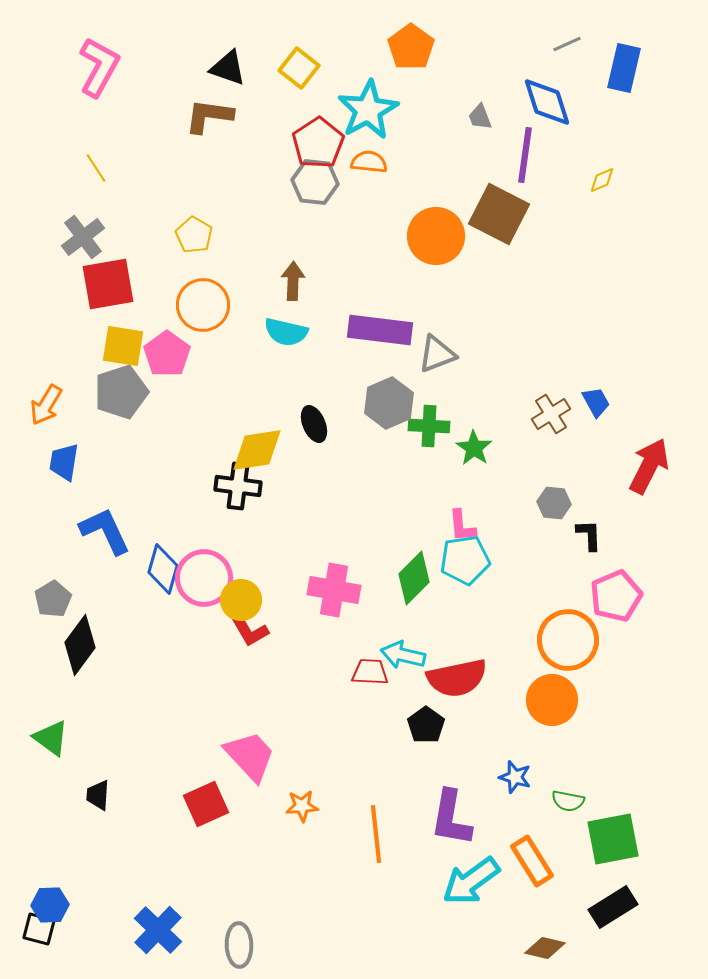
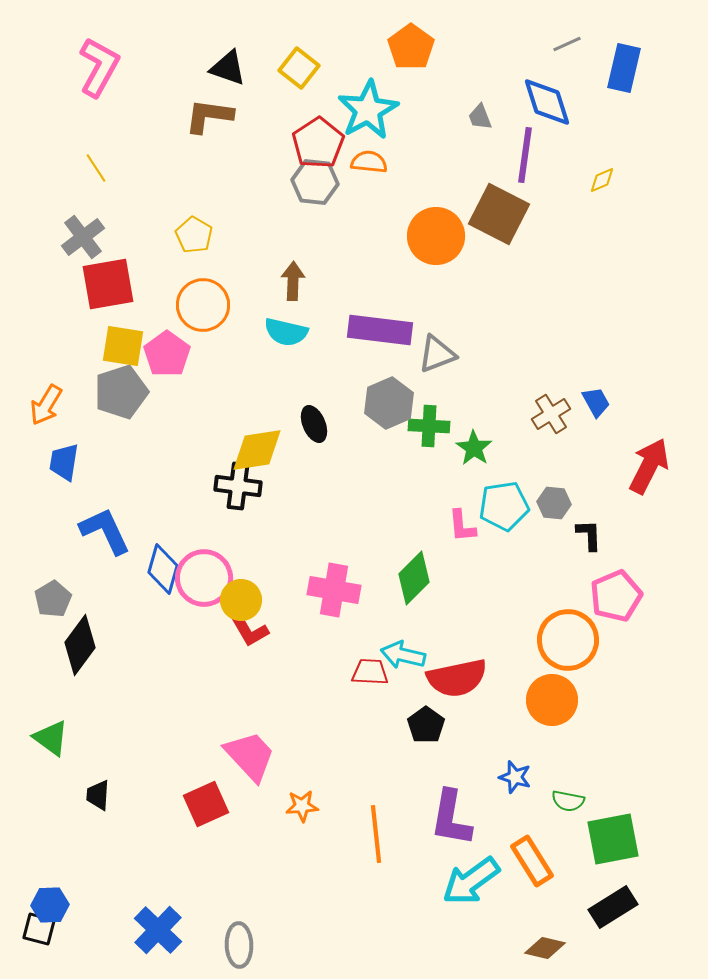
cyan pentagon at (465, 560): moved 39 px right, 54 px up
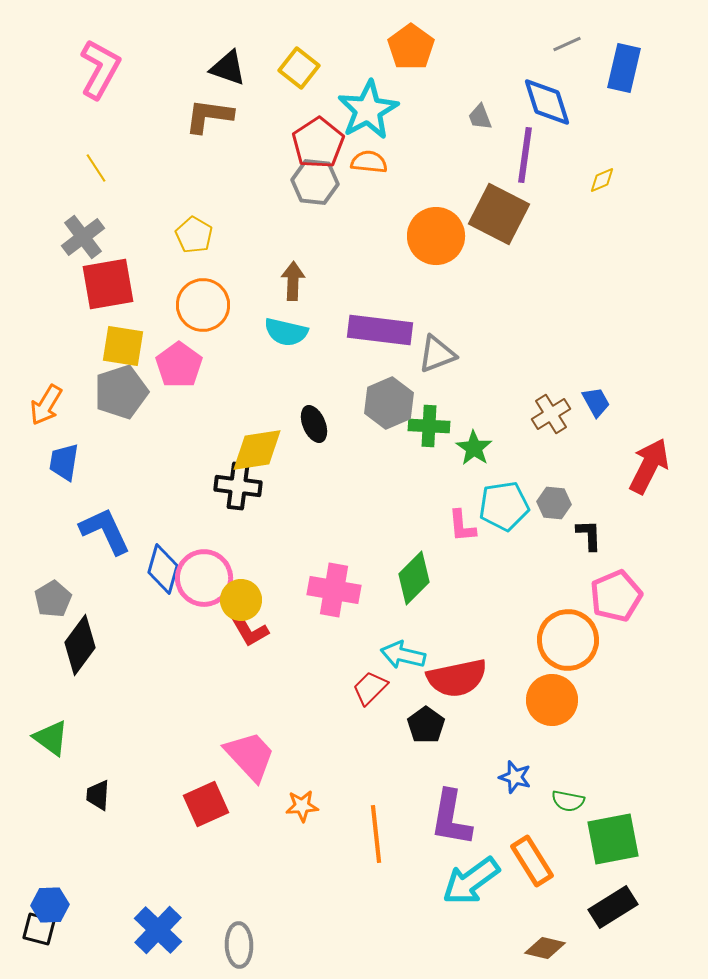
pink L-shape at (99, 67): moved 1 px right, 2 px down
pink pentagon at (167, 354): moved 12 px right, 11 px down
red trapezoid at (370, 672): moved 16 px down; rotated 48 degrees counterclockwise
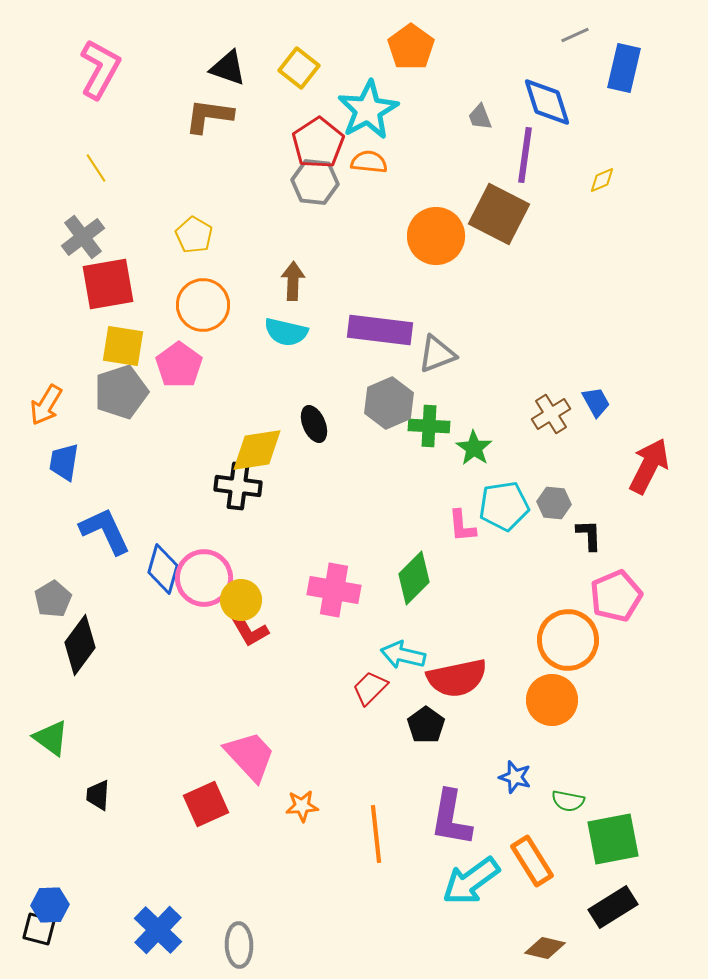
gray line at (567, 44): moved 8 px right, 9 px up
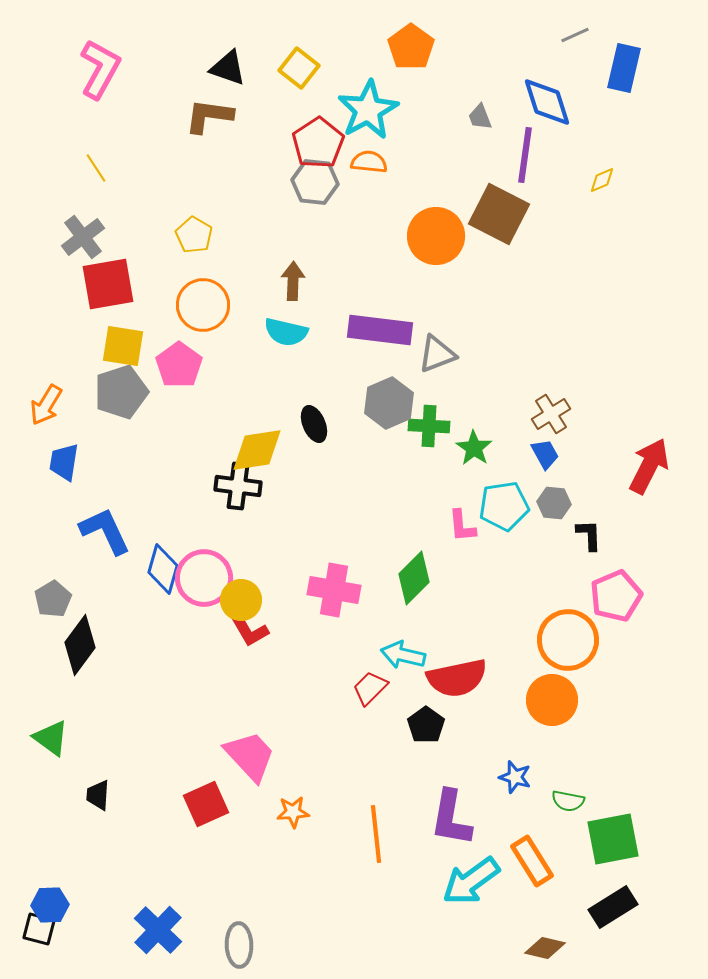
blue trapezoid at (596, 402): moved 51 px left, 52 px down
orange star at (302, 806): moved 9 px left, 6 px down
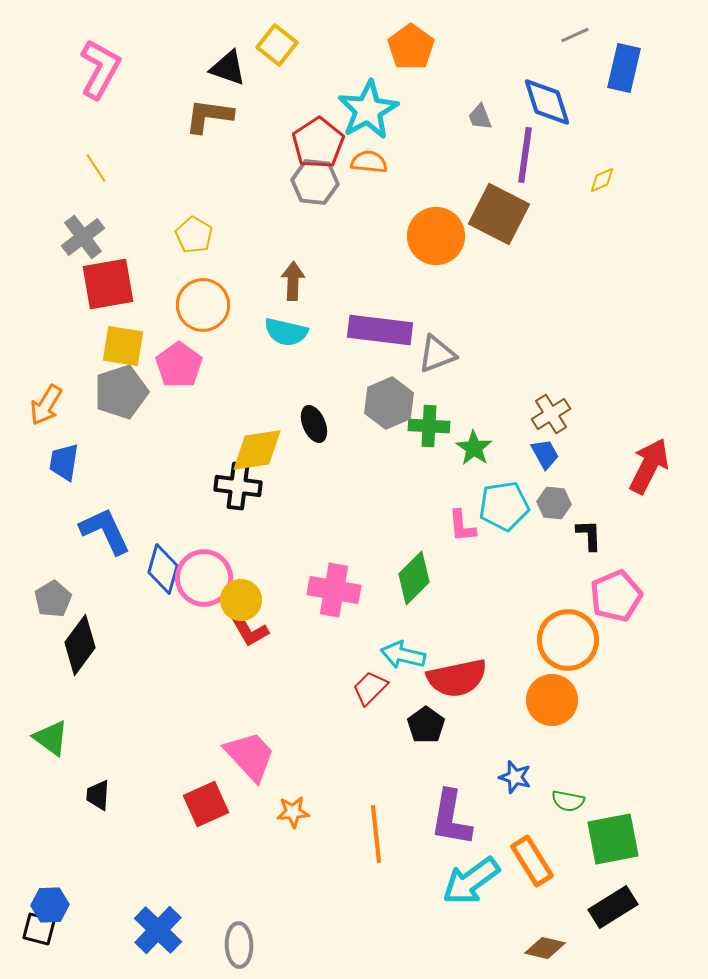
yellow square at (299, 68): moved 22 px left, 23 px up
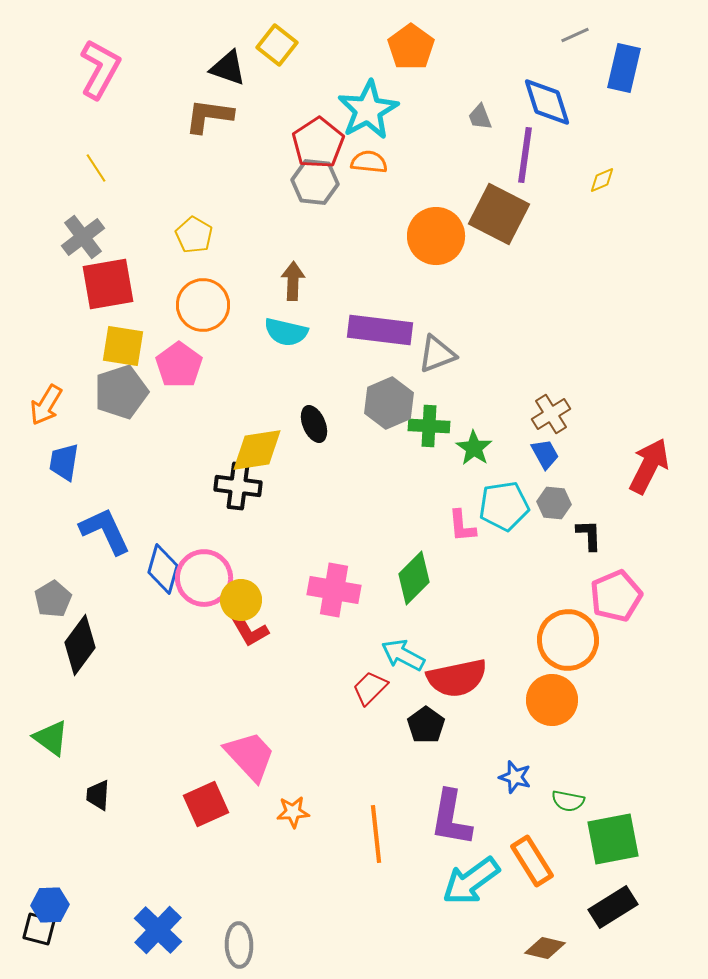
cyan arrow at (403, 655): rotated 15 degrees clockwise
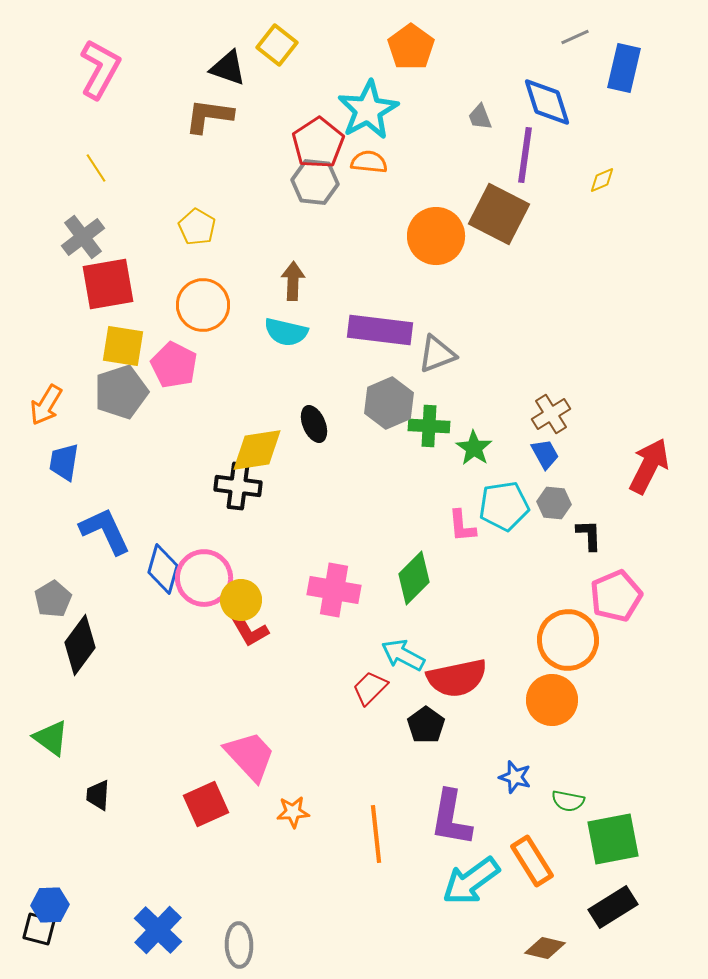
gray line at (575, 35): moved 2 px down
yellow pentagon at (194, 235): moved 3 px right, 8 px up
pink pentagon at (179, 365): moved 5 px left; rotated 9 degrees counterclockwise
